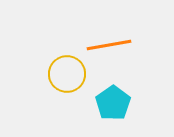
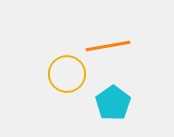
orange line: moved 1 px left, 1 px down
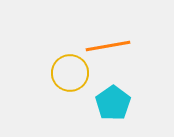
yellow circle: moved 3 px right, 1 px up
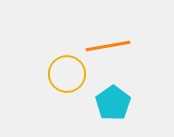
yellow circle: moved 3 px left, 1 px down
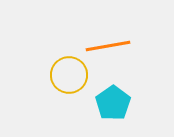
yellow circle: moved 2 px right, 1 px down
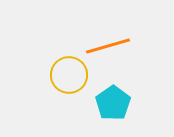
orange line: rotated 6 degrees counterclockwise
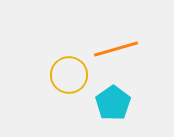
orange line: moved 8 px right, 3 px down
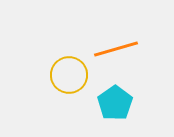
cyan pentagon: moved 2 px right
